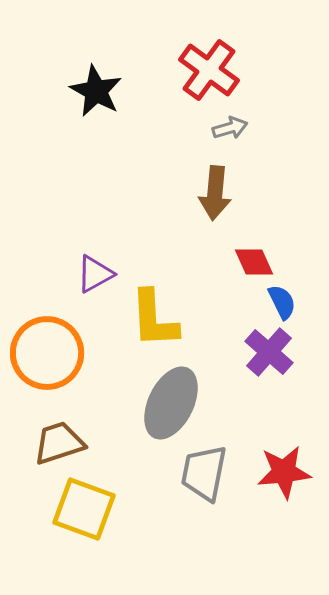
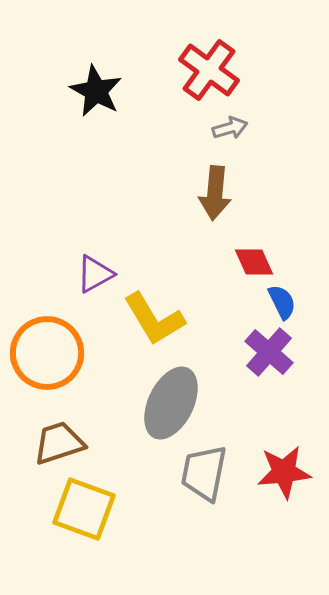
yellow L-shape: rotated 28 degrees counterclockwise
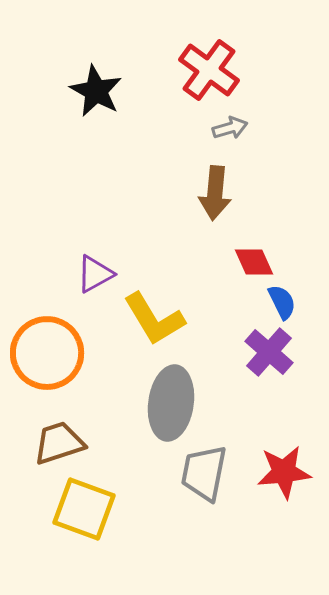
gray ellipse: rotated 18 degrees counterclockwise
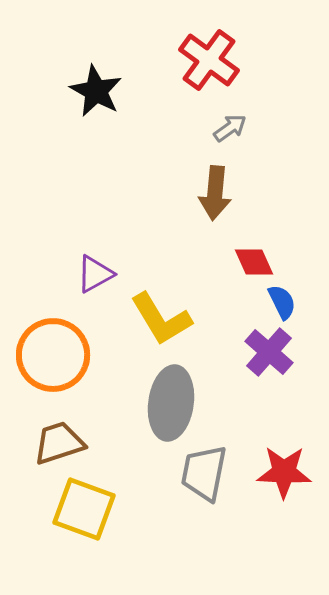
red cross: moved 10 px up
gray arrow: rotated 20 degrees counterclockwise
yellow L-shape: moved 7 px right
orange circle: moved 6 px right, 2 px down
red star: rotated 8 degrees clockwise
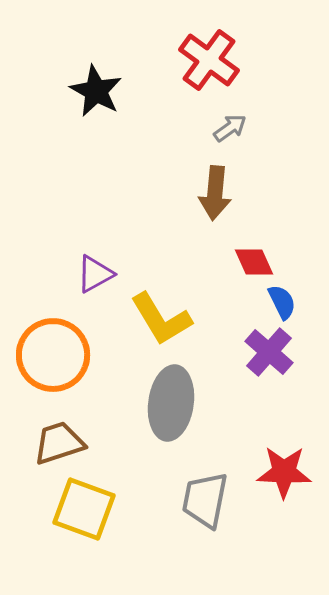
gray trapezoid: moved 1 px right, 27 px down
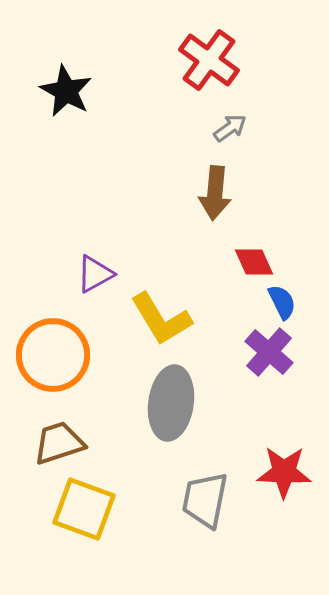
black star: moved 30 px left
